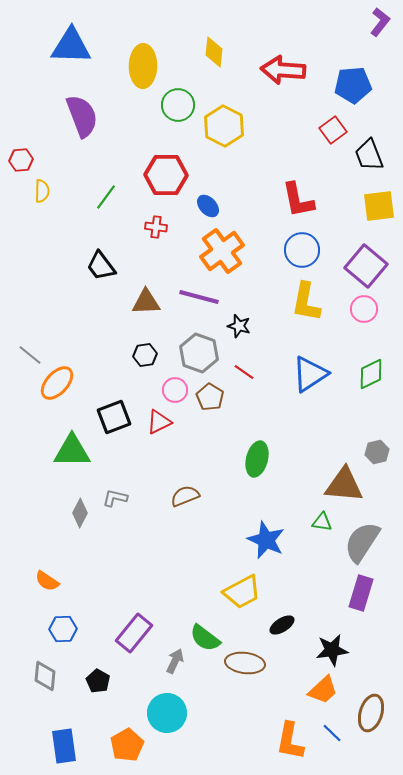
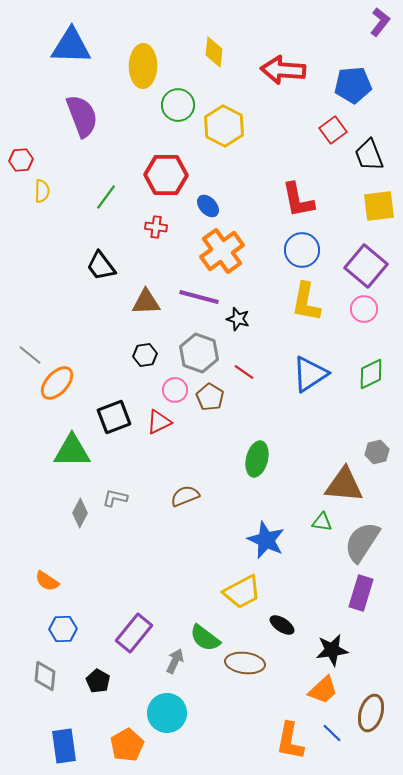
black star at (239, 326): moved 1 px left, 7 px up
black ellipse at (282, 625): rotated 65 degrees clockwise
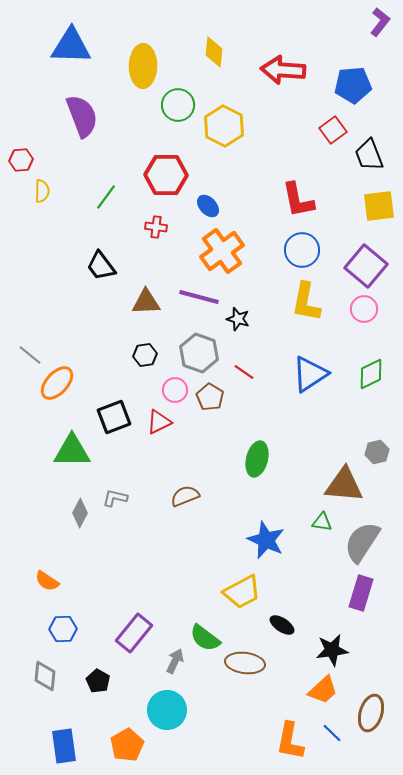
cyan circle at (167, 713): moved 3 px up
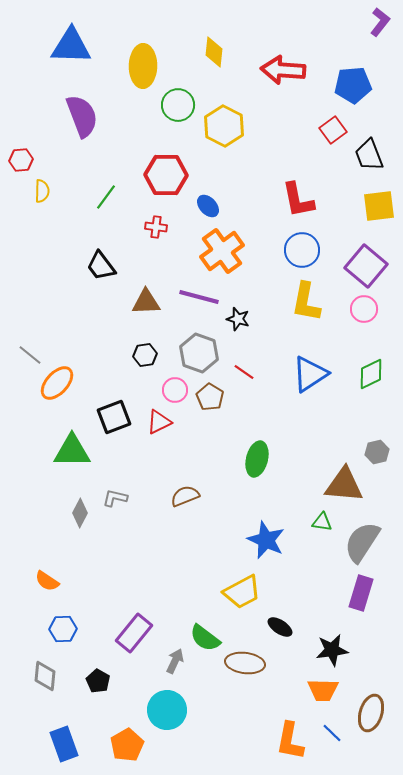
black ellipse at (282, 625): moved 2 px left, 2 px down
orange trapezoid at (323, 690): rotated 44 degrees clockwise
blue rectangle at (64, 746): moved 2 px up; rotated 12 degrees counterclockwise
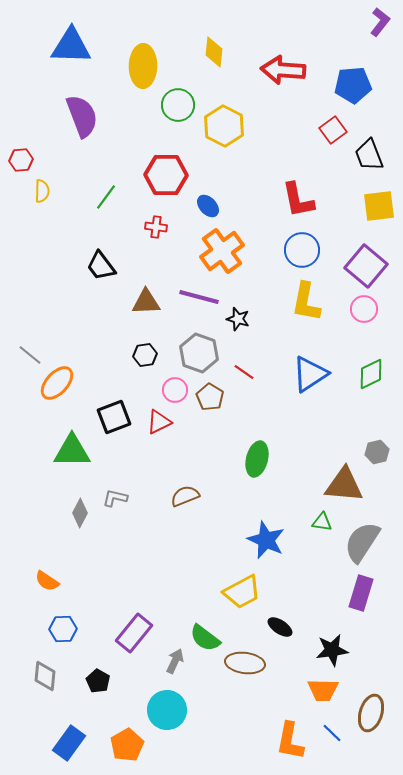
blue rectangle at (64, 744): moved 5 px right, 1 px up; rotated 56 degrees clockwise
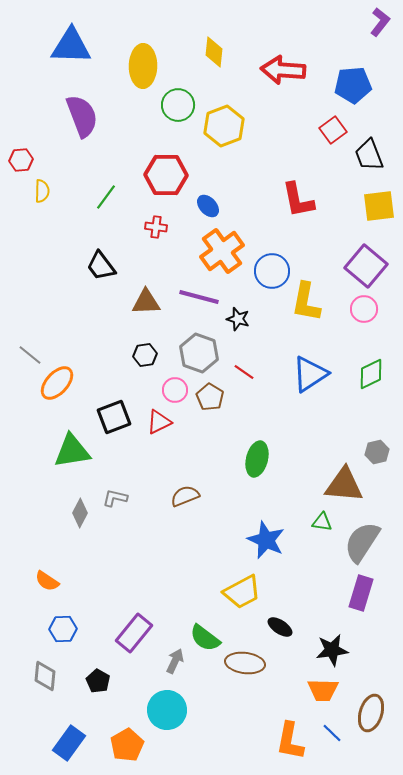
yellow hexagon at (224, 126): rotated 12 degrees clockwise
blue circle at (302, 250): moved 30 px left, 21 px down
green triangle at (72, 451): rotated 9 degrees counterclockwise
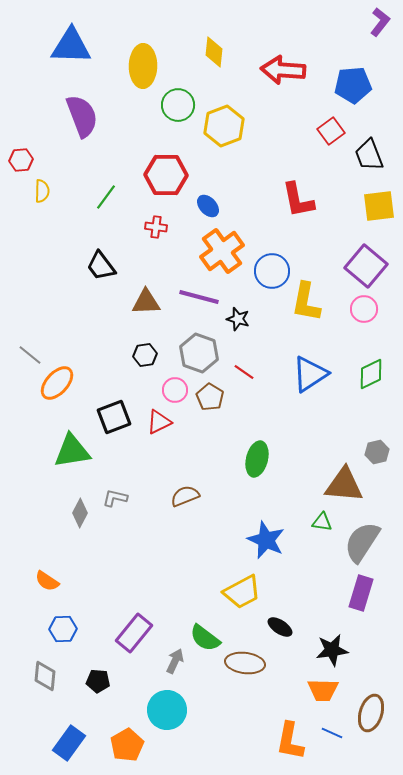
red square at (333, 130): moved 2 px left, 1 px down
black pentagon at (98, 681): rotated 25 degrees counterclockwise
blue line at (332, 733): rotated 20 degrees counterclockwise
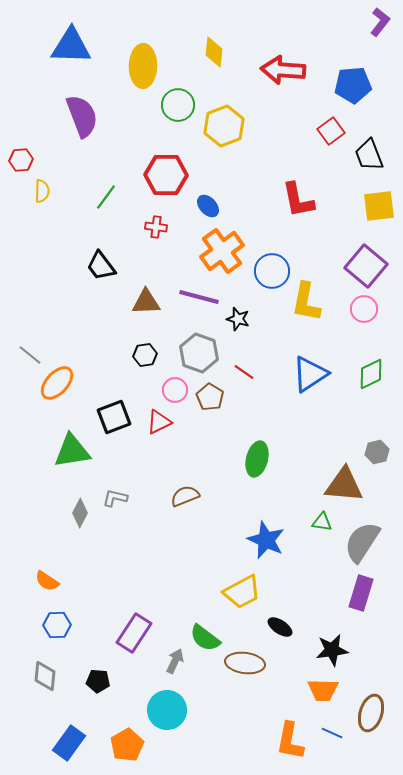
blue hexagon at (63, 629): moved 6 px left, 4 px up
purple rectangle at (134, 633): rotated 6 degrees counterclockwise
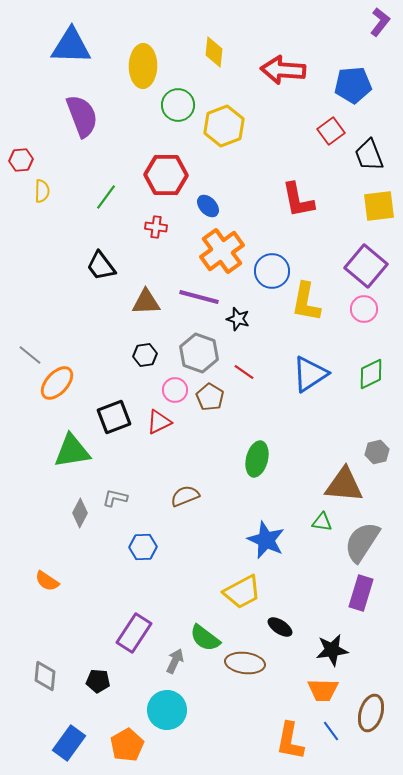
blue hexagon at (57, 625): moved 86 px right, 78 px up
blue line at (332, 733): moved 1 px left, 2 px up; rotated 30 degrees clockwise
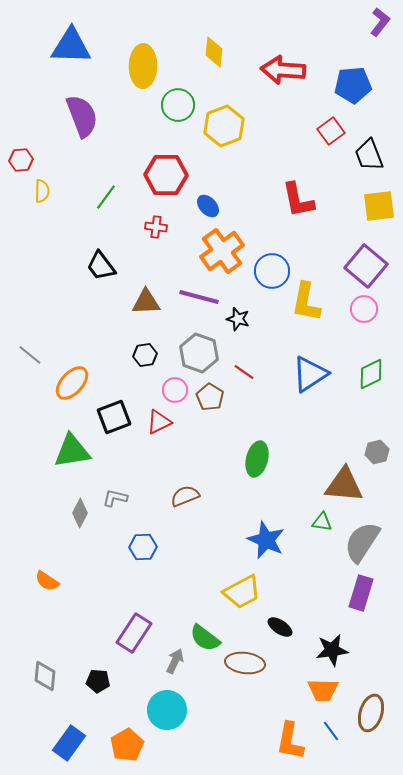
orange ellipse at (57, 383): moved 15 px right
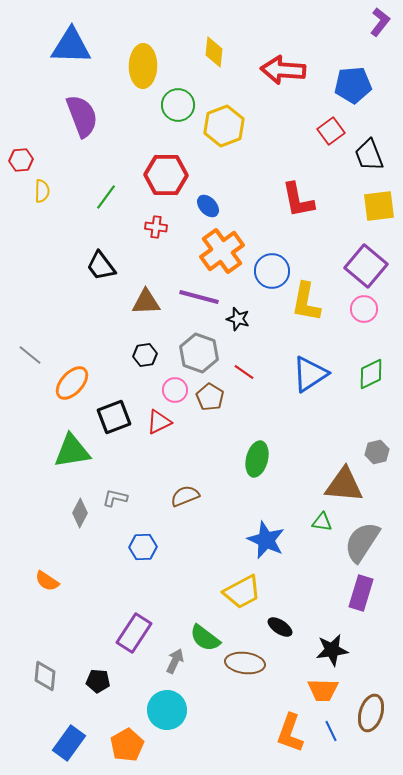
blue line at (331, 731): rotated 10 degrees clockwise
orange L-shape at (290, 741): moved 8 px up; rotated 9 degrees clockwise
